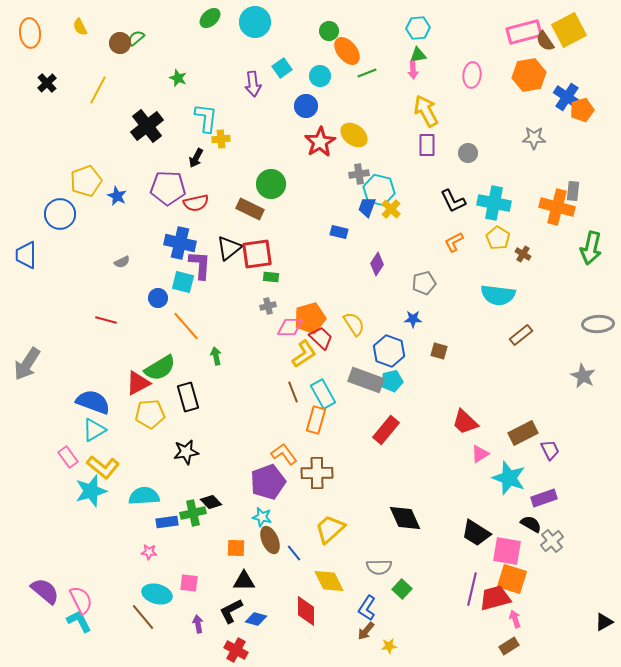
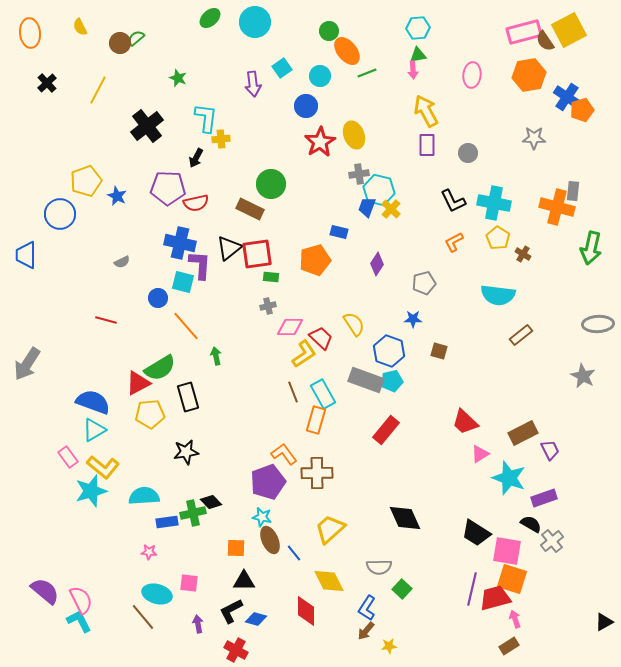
yellow ellipse at (354, 135): rotated 32 degrees clockwise
orange pentagon at (310, 318): moved 5 px right, 58 px up
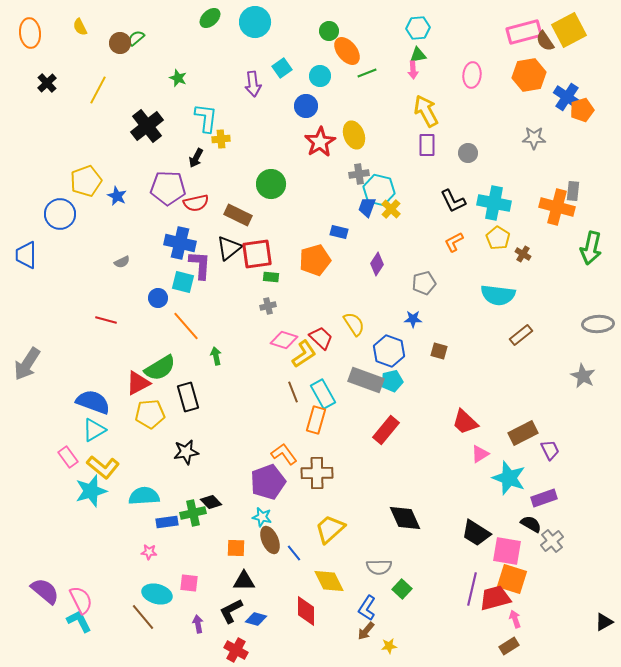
brown rectangle at (250, 209): moved 12 px left, 6 px down
pink diamond at (290, 327): moved 6 px left, 13 px down; rotated 16 degrees clockwise
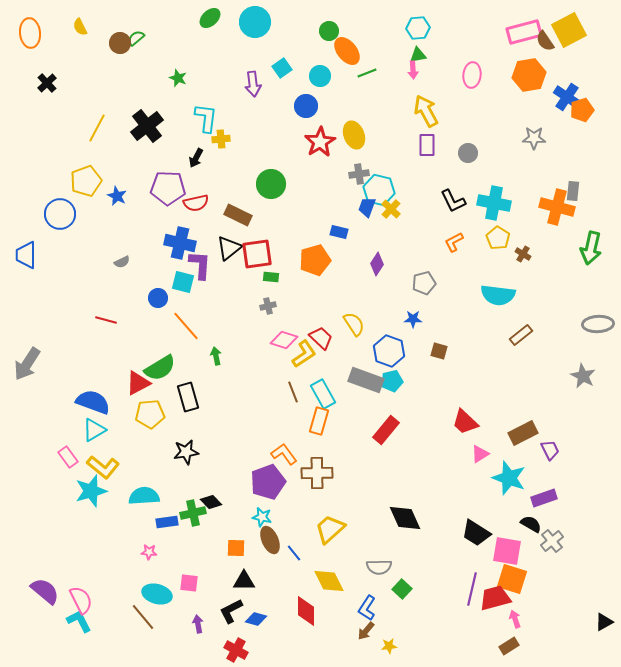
yellow line at (98, 90): moved 1 px left, 38 px down
orange rectangle at (316, 420): moved 3 px right, 1 px down
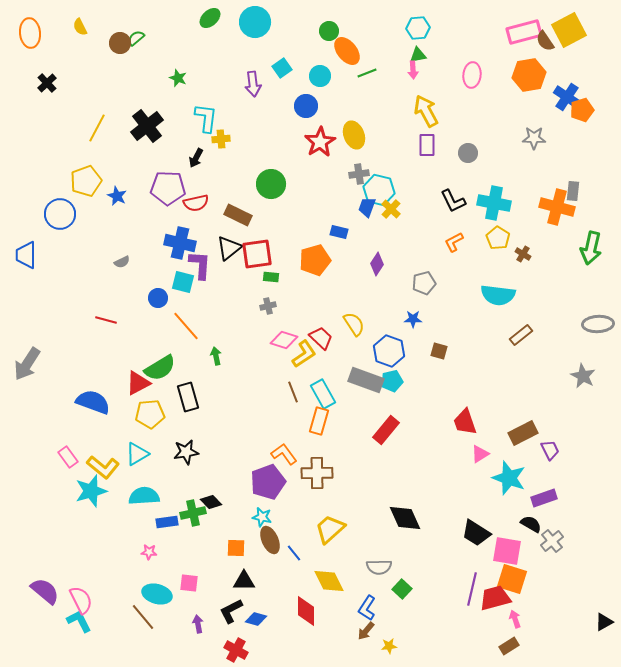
red trapezoid at (465, 422): rotated 28 degrees clockwise
cyan triangle at (94, 430): moved 43 px right, 24 px down
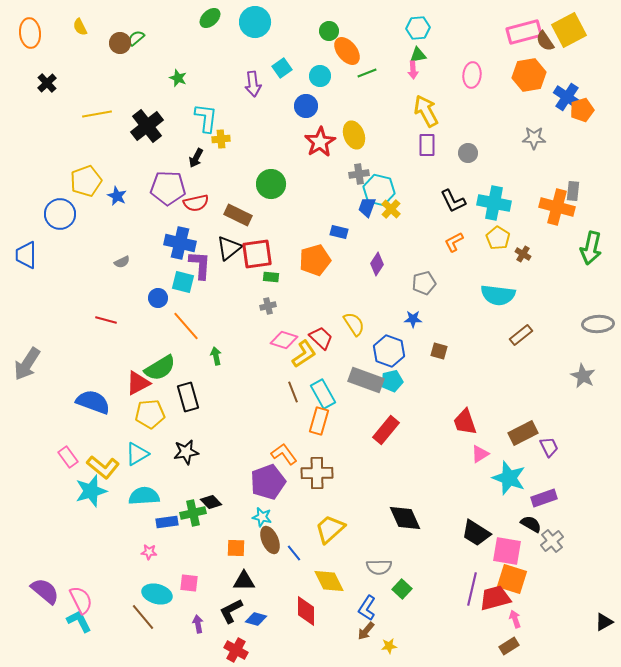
yellow line at (97, 128): moved 14 px up; rotated 52 degrees clockwise
purple trapezoid at (550, 450): moved 1 px left, 3 px up
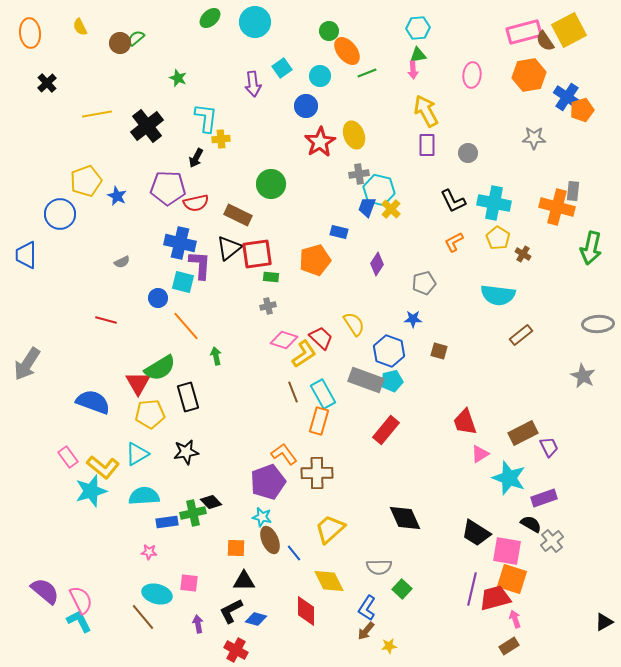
red triangle at (138, 383): rotated 32 degrees counterclockwise
